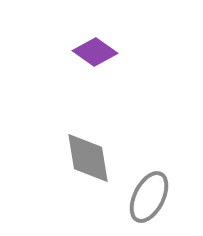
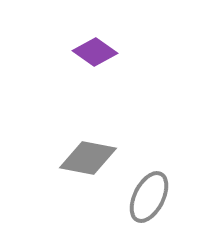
gray diamond: rotated 70 degrees counterclockwise
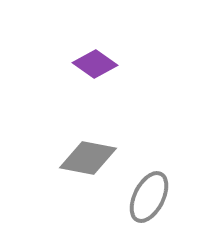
purple diamond: moved 12 px down
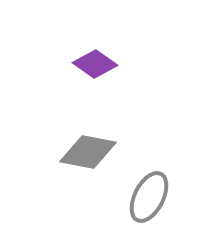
gray diamond: moved 6 px up
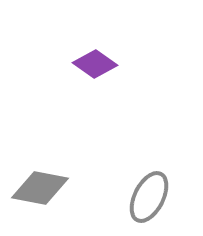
gray diamond: moved 48 px left, 36 px down
